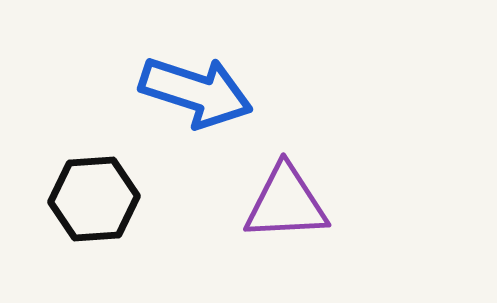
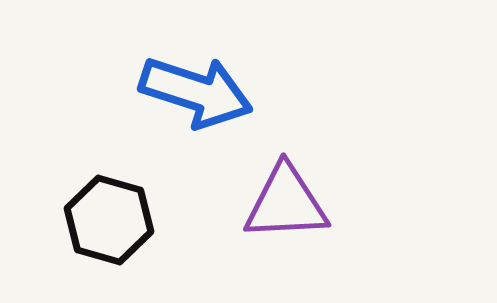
black hexagon: moved 15 px right, 21 px down; rotated 20 degrees clockwise
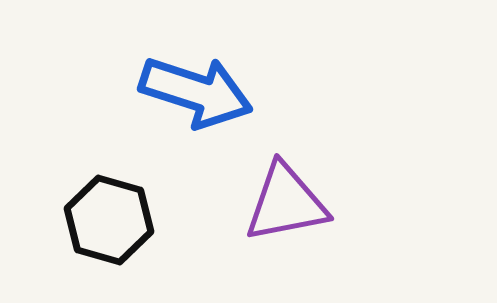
purple triangle: rotated 8 degrees counterclockwise
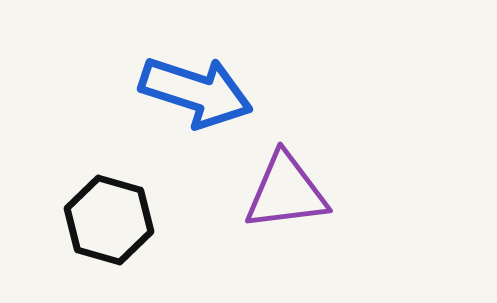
purple triangle: moved 11 px up; rotated 4 degrees clockwise
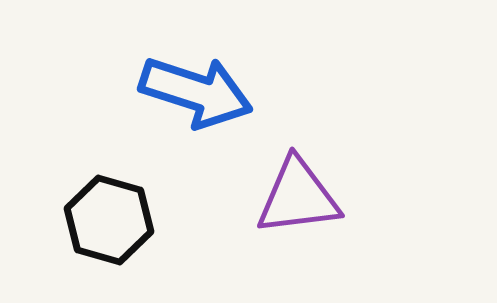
purple triangle: moved 12 px right, 5 px down
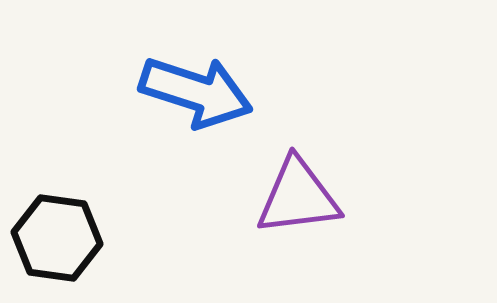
black hexagon: moved 52 px left, 18 px down; rotated 8 degrees counterclockwise
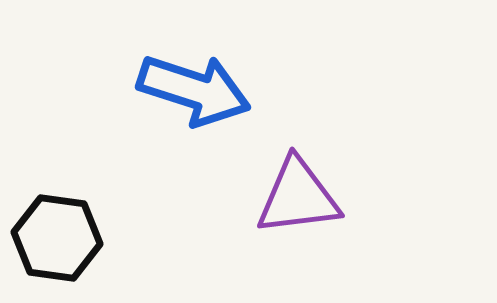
blue arrow: moved 2 px left, 2 px up
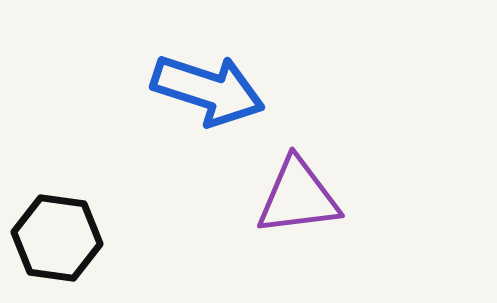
blue arrow: moved 14 px right
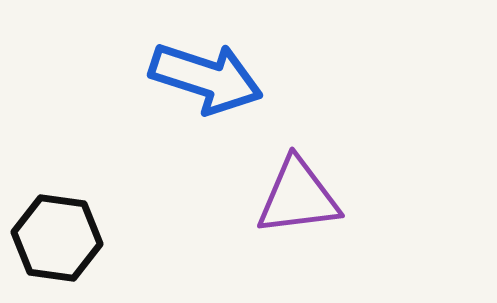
blue arrow: moved 2 px left, 12 px up
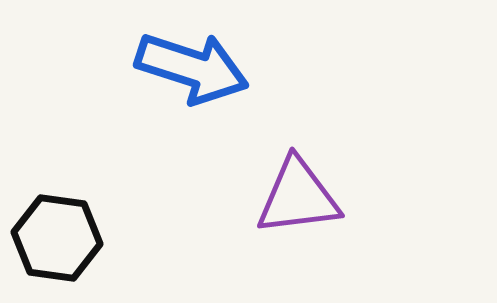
blue arrow: moved 14 px left, 10 px up
